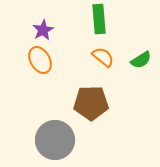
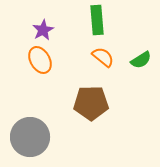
green rectangle: moved 2 px left, 1 px down
gray circle: moved 25 px left, 3 px up
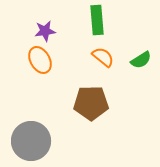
purple star: moved 2 px right, 1 px down; rotated 20 degrees clockwise
gray circle: moved 1 px right, 4 px down
